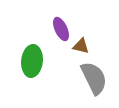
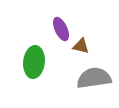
green ellipse: moved 2 px right, 1 px down
gray semicircle: rotated 72 degrees counterclockwise
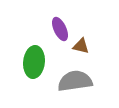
purple ellipse: moved 1 px left
gray semicircle: moved 19 px left, 3 px down
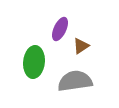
purple ellipse: rotated 50 degrees clockwise
brown triangle: rotated 48 degrees counterclockwise
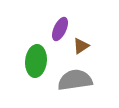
green ellipse: moved 2 px right, 1 px up
gray semicircle: moved 1 px up
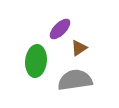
purple ellipse: rotated 20 degrees clockwise
brown triangle: moved 2 px left, 2 px down
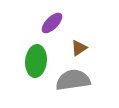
purple ellipse: moved 8 px left, 6 px up
gray semicircle: moved 2 px left
